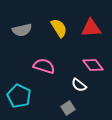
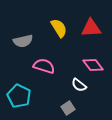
gray semicircle: moved 1 px right, 11 px down
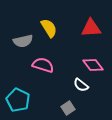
yellow semicircle: moved 10 px left
pink semicircle: moved 1 px left, 1 px up
white semicircle: moved 2 px right
cyan pentagon: moved 1 px left, 4 px down
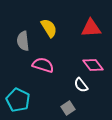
gray semicircle: rotated 96 degrees clockwise
white semicircle: rotated 14 degrees clockwise
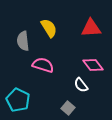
gray square: rotated 16 degrees counterclockwise
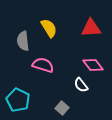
gray square: moved 6 px left
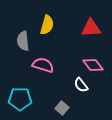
yellow semicircle: moved 2 px left, 3 px up; rotated 48 degrees clockwise
cyan pentagon: moved 2 px right, 1 px up; rotated 25 degrees counterclockwise
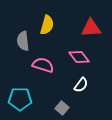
pink diamond: moved 14 px left, 8 px up
white semicircle: rotated 105 degrees counterclockwise
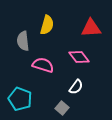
white semicircle: moved 5 px left, 2 px down
cyan pentagon: rotated 20 degrees clockwise
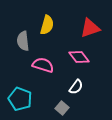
red triangle: moved 1 px left; rotated 15 degrees counterclockwise
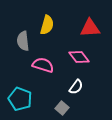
red triangle: rotated 15 degrees clockwise
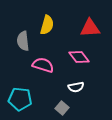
white semicircle: rotated 42 degrees clockwise
cyan pentagon: rotated 15 degrees counterclockwise
